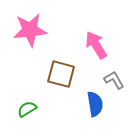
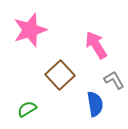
pink star: rotated 12 degrees counterclockwise
brown square: moved 1 px left, 1 px down; rotated 32 degrees clockwise
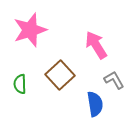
green semicircle: moved 7 px left, 25 px up; rotated 60 degrees counterclockwise
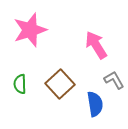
brown square: moved 9 px down
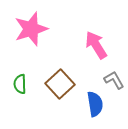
pink star: moved 1 px right, 1 px up
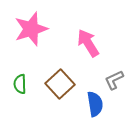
pink arrow: moved 8 px left, 2 px up
gray L-shape: rotated 85 degrees counterclockwise
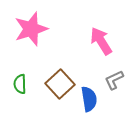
pink arrow: moved 13 px right, 2 px up
blue semicircle: moved 6 px left, 5 px up
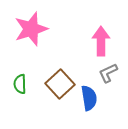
pink arrow: rotated 32 degrees clockwise
gray L-shape: moved 6 px left, 7 px up
blue semicircle: moved 1 px up
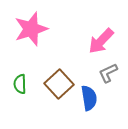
pink arrow: rotated 136 degrees counterclockwise
brown square: moved 1 px left
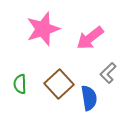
pink star: moved 12 px right
pink arrow: moved 11 px left, 3 px up; rotated 8 degrees clockwise
gray L-shape: rotated 20 degrees counterclockwise
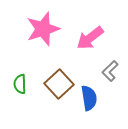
gray L-shape: moved 2 px right, 2 px up
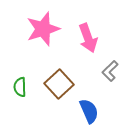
pink arrow: moved 2 px left; rotated 72 degrees counterclockwise
green semicircle: moved 3 px down
blue semicircle: moved 13 px down; rotated 15 degrees counterclockwise
